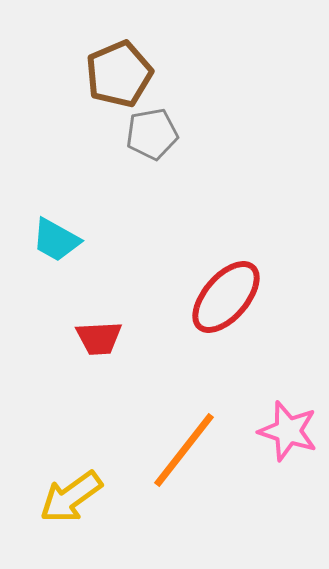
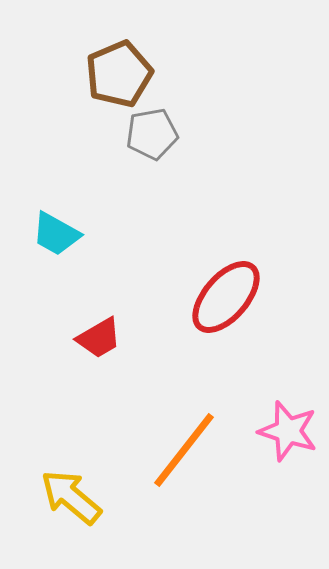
cyan trapezoid: moved 6 px up
red trapezoid: rotated 27 degrees counterclockwise
yellow arrow: rotated 76 degrees clockwise
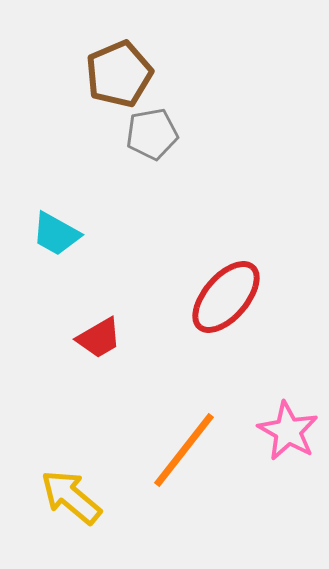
pink star: rotated 12 degrees clockwise
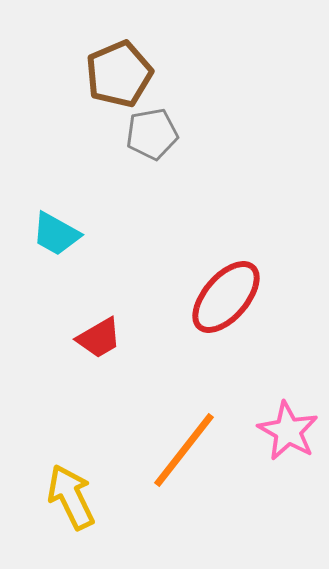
yellow arrow: rotated 24 degrees clockwise
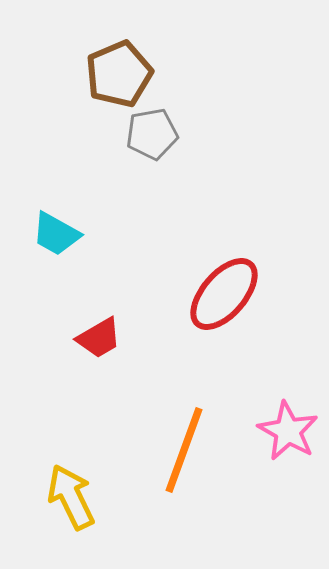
red ellipse: moved 2 px left, 3 px up
orange line: rotated 18 degrees counterclockwise
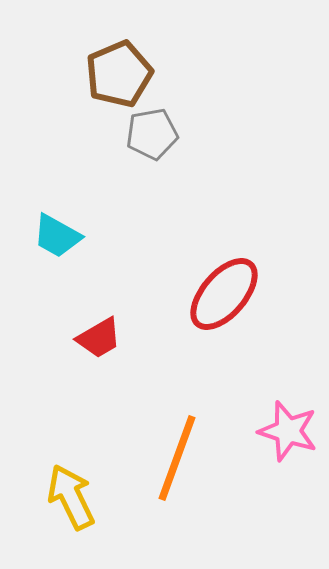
cyan trapezoid: moved 1 px right, 2 px down
pink star: rotated 12 degrees counterclockwise
orange line: moved 7 px left, 8 px down
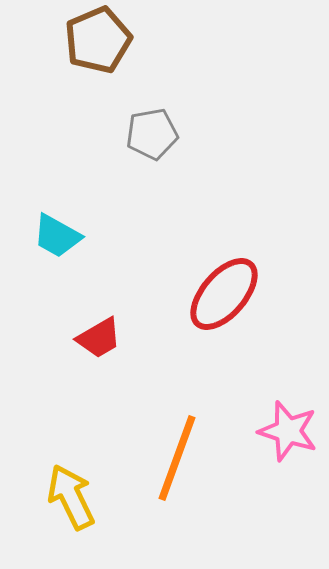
brown pentagon: moved 21 px left, 34 px up
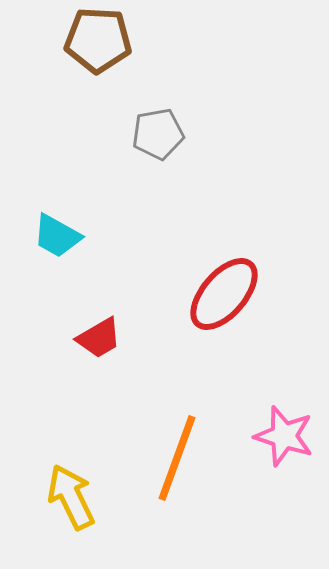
brown pentagon: rotated 26 degrees clockwise
gray pentagon: moved 6 px right
pink star: moved 4 px left, 5 px down
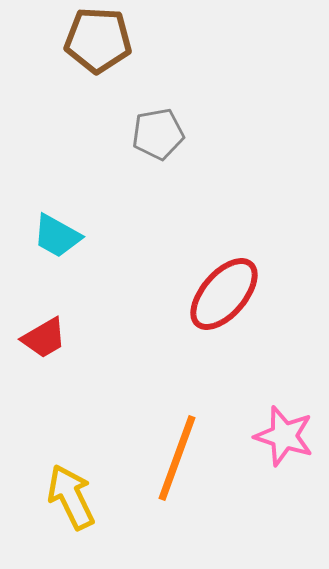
red trapezoid: moved 55 px left
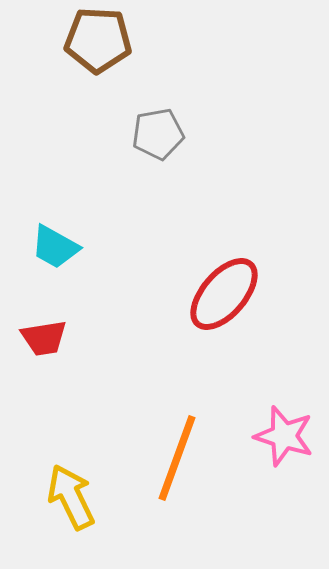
cyan trapezoid: moved 2 px left, 11 px down
red trapezoid: rotated 21 degrees clockwise
